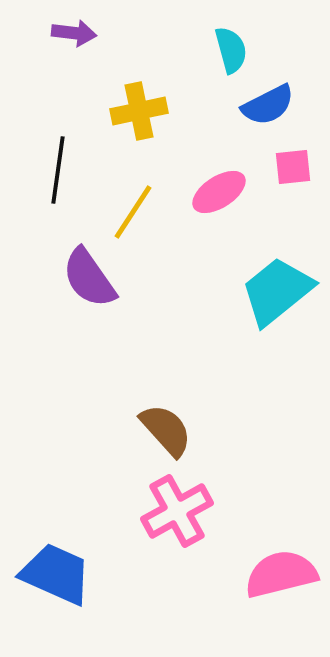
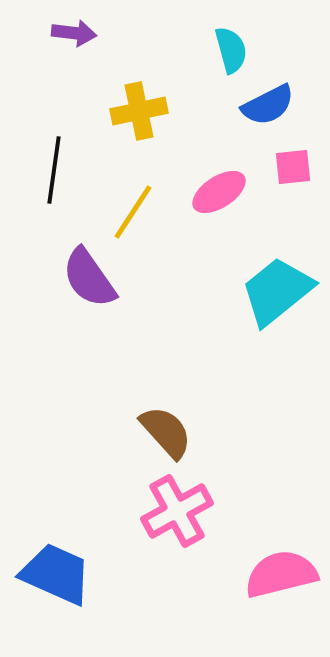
black line: moved 4 px left
brown semicircle: moved 2 px down
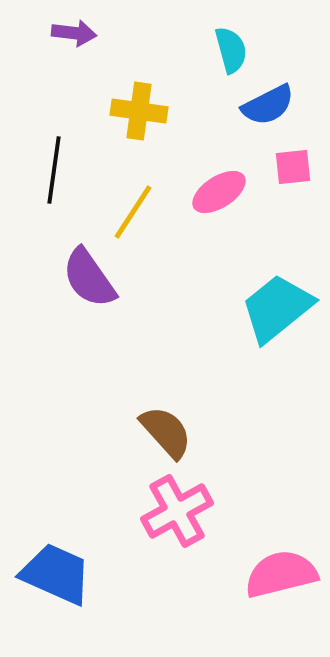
yellow cross: rotated 20 degrees clockwise
cyan trapezoid: moved 17 px down
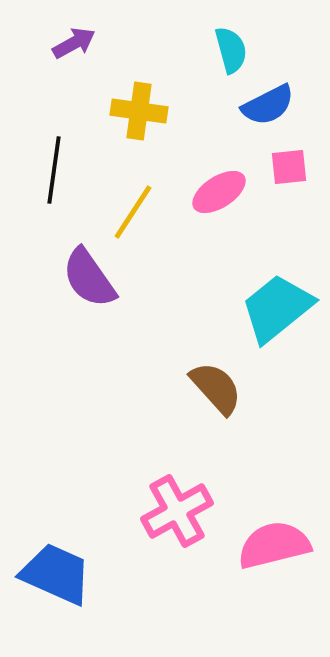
purple arrow: moved 10 px down; rotated 36 degrees counterclockwise
pink square: moved 4 px left
brown semicircle: moved 50 px right, 44 px up
pink semicircle: moved 7 px left, 29 px up
